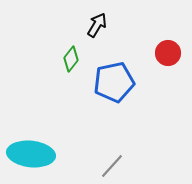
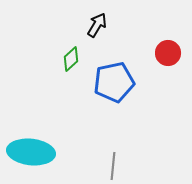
green diamond: rotated 10 degrees clockwise
cyan ellipse: moved 2 px up
gray line: moved 1 px right; rotated 36 degrees counterclockwise
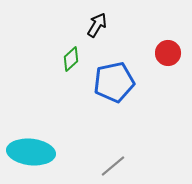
gray line: rotated 44 degrees clockwise
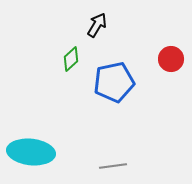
red circle: moved 3 px right, 6 px down
gray line: rotated 32 degrees clockwise
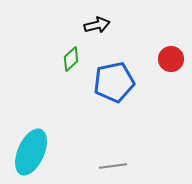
black arrow: rotated 45 degrees clockwise
cyan ellipse: rotated 72 degrees counterclockwise
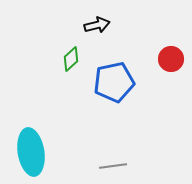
cyan ellipse: rotated 33 degrees counterclockwise
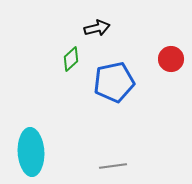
black arrow: moved 3 px down
cyan ellipse: rotated 6 degrees clockwise
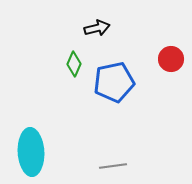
green diamond: moved 3 px right, 5 px down; rotated 25 degrees counterclockwise
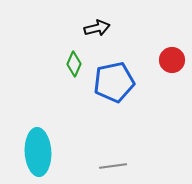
red circle: moved 1 px right, 1 px down
cyan ellipse: moved 7 px right
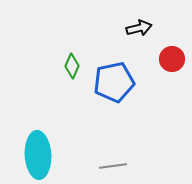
black arrow: moved 42 px right
red circle: moved 1 px up
green diamond: moved 2 px left, 2 px down
cyan ellipse: moved 3 px down
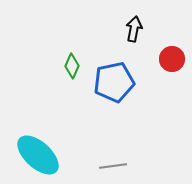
black arrow: moved 5 px left, 1 px down; rotated 65 degrees counterclockwise
cyan ellipse: rotated 45 degrees counterclockwise
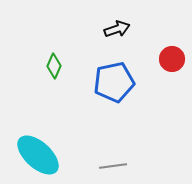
black arrow: moved 17 px left; rotated 60 degrees clockwise
green diamond: moved 18 px left
